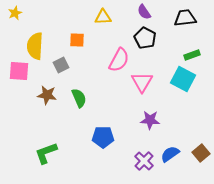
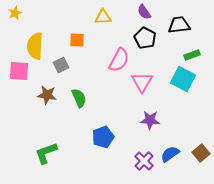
black trapezoid: moved 6 px left, 7 px down
blue pentagon: rotated 20 degrees counterclockwise
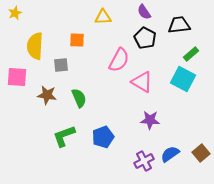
green rectangle: moved 1 px left, 1 px up; rotated 21 degrees counterclockwise
gray square: rotated 21 degrees clockwise
pink square: moved 2 px left, 6 px down
pink triangle: rotated 30 degrees counterclockwise
green L-shape: moved 18 px right, 17 px up
purple cross: rotated 18 degrees clockwise
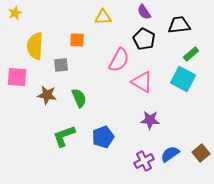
black pentagon: moved 1 px left, 1 px down
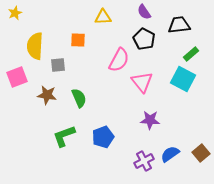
orange square: moved 1 px right
gray square: moved 3 px left
pink square: rotated 25 degrees counterclockwise
pink triangle: rotated 20 degrees clockwise
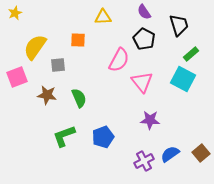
black trapezoid: rotated 80 degrees clockwise
yellow semicircle: moved 1 px down; rotated 32 degrees clockwise
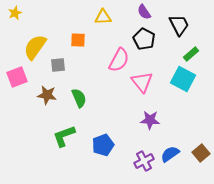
black trapezoid: rotated 10 degrees counterclockwise
blue pentagon: moved 8 px down
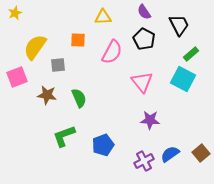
pink semicircle: moved 7 px left, 8 px up
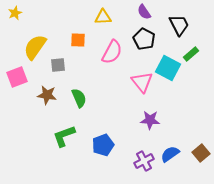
cyan square: moved 15 px left, 11 px up
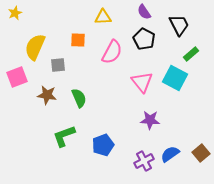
yellow semicircle: rotated 12 degrees counterclockwise
cyan square: moved 7 px right, 10 px down
